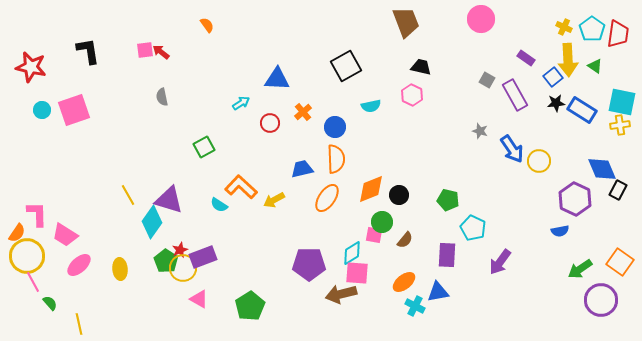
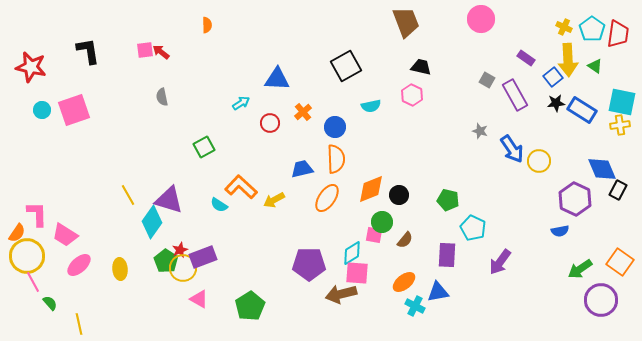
orange semicircle at (207, 25): rotated 35 degrees clockwise
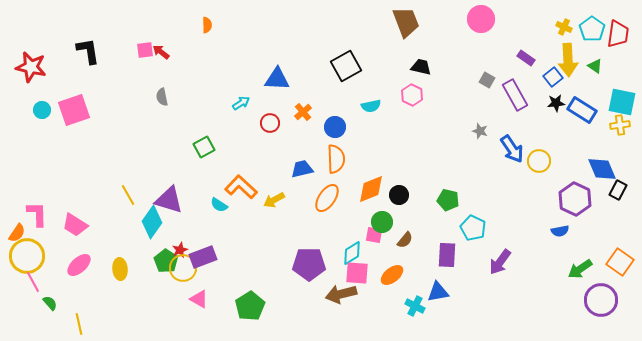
pink trapezoid at (65, 235): moved 10 px right, 10 px up
orange ellipse at (404, 282): moved 12 px left, 7 px up
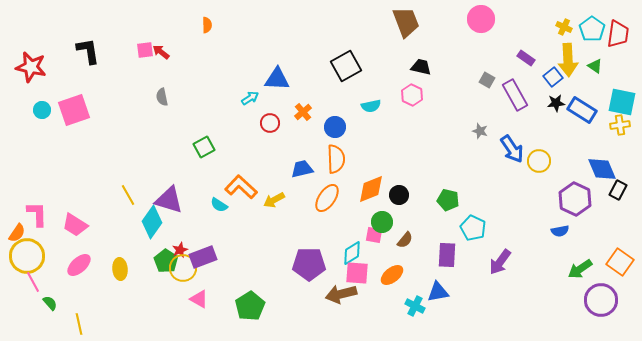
cyan arrow at (241, 103): moved 9 px right, 5 px up
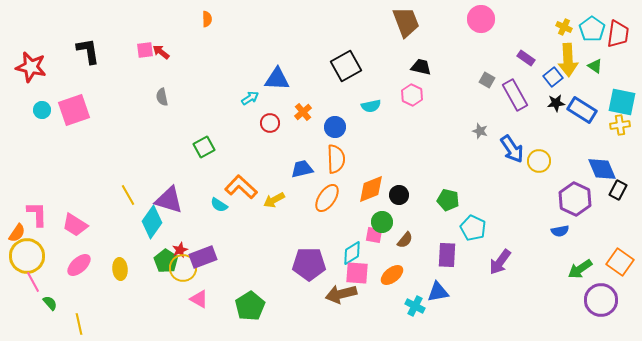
orange semicircle at (207, 25): moved 6 px up
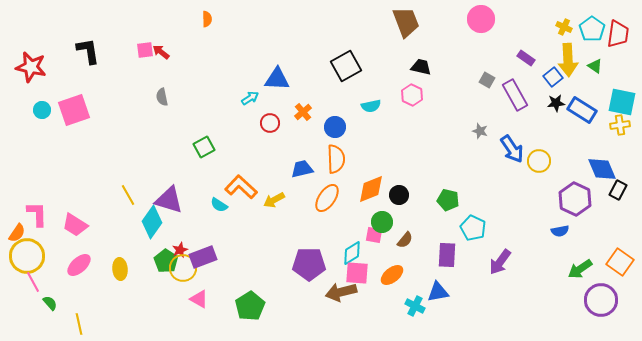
brown arrow at (341, 294): moved 2 px up
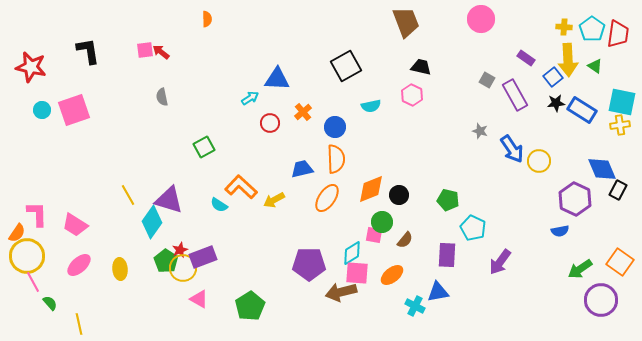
yellow cross at (564, 27): rotated 21 degrees counterclockwise
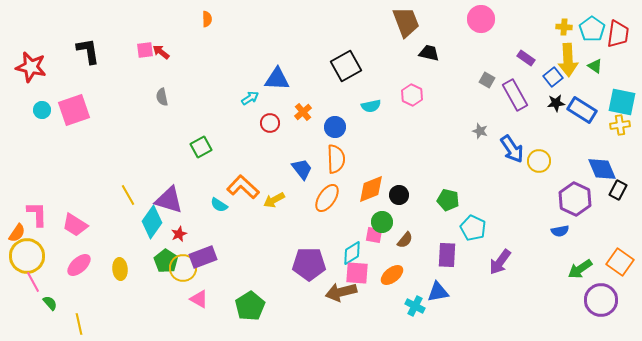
black trapezoid at (421, 67): moved 8 px right, 14 px up
green square at (204, 147): moved 3 px left
blue trapezoid at (302, 169): rotated 65 degrees clockwise
orange L-shape at (241, 187): moved 2 px right
red star at (180, 250): moved 1 px left, 16 px up
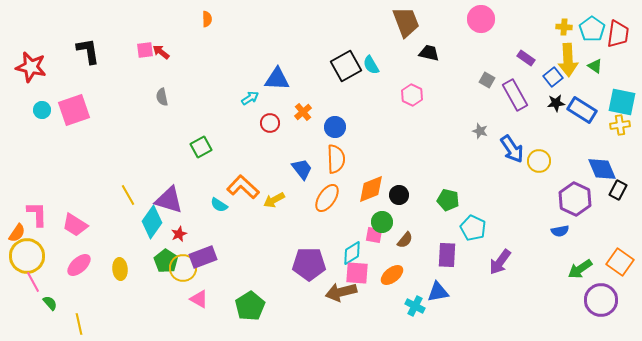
cyan semicircle at (371, 106): moved 41 px up; rotated 72 degrees clockwise
